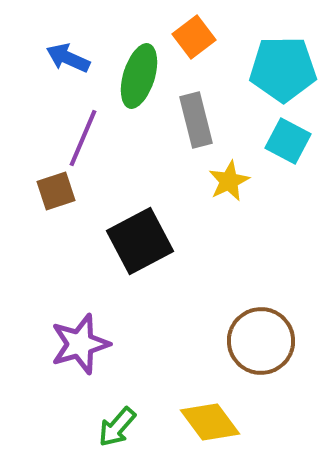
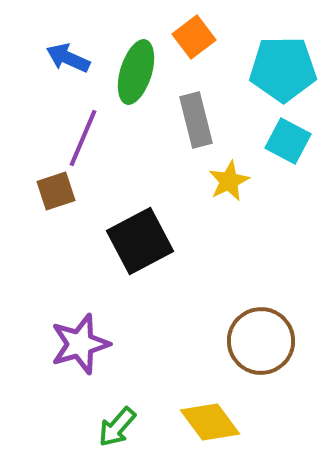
green ellipse: moved 3 px left, 4 px up
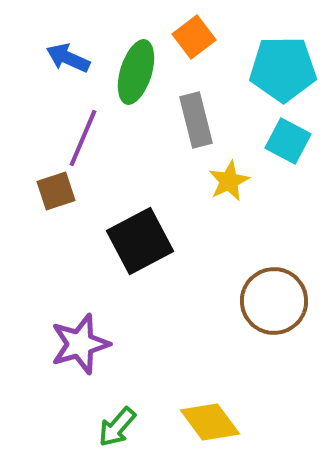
brown circle: moved 13 px right, 40 px up
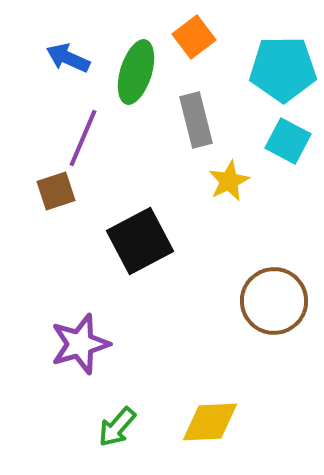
yellow diamond: rotated 56 degrees counterclockwise
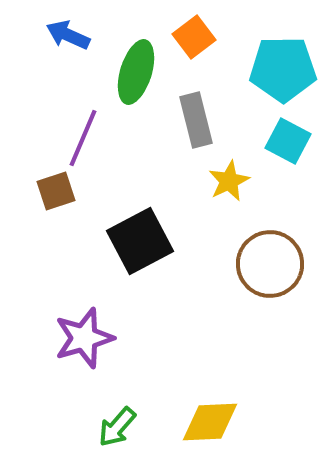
blue arrow: moved 23 px up
brown circle: moved 4 px left, 37 px up
purple star: moved 4 px right, 6 px up
